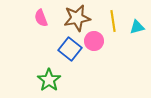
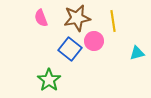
cyan triangle: moved 26 px down
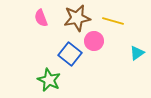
yellow line: rotated 65 degrees counterclockwise
blue square: moved 5 px down
cyan triangle: rotated 21 degrees counterclockwise
green star: rotated 10 degrees counterclockwise
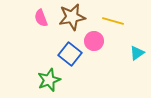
brown star: moved 5 px left, 1 px up
green star: rotated 25 degrees clockwise
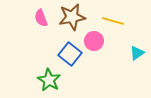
green star: rotated 20 degrees counterclockwise
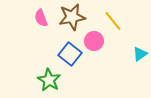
yellow line: rotated 35 degrees clockwise
cyan triangle: moved 3 px right, 1 px down
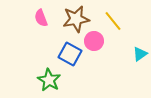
brown star: moved 4 px right, 2 px down
blue square: rotated 10 degrees counterclockwise
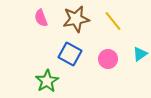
pink circle: moved 14 px right, 18 px down
green star: moved 2 px left, 1 px down; rotated 10 degrees clockwise
